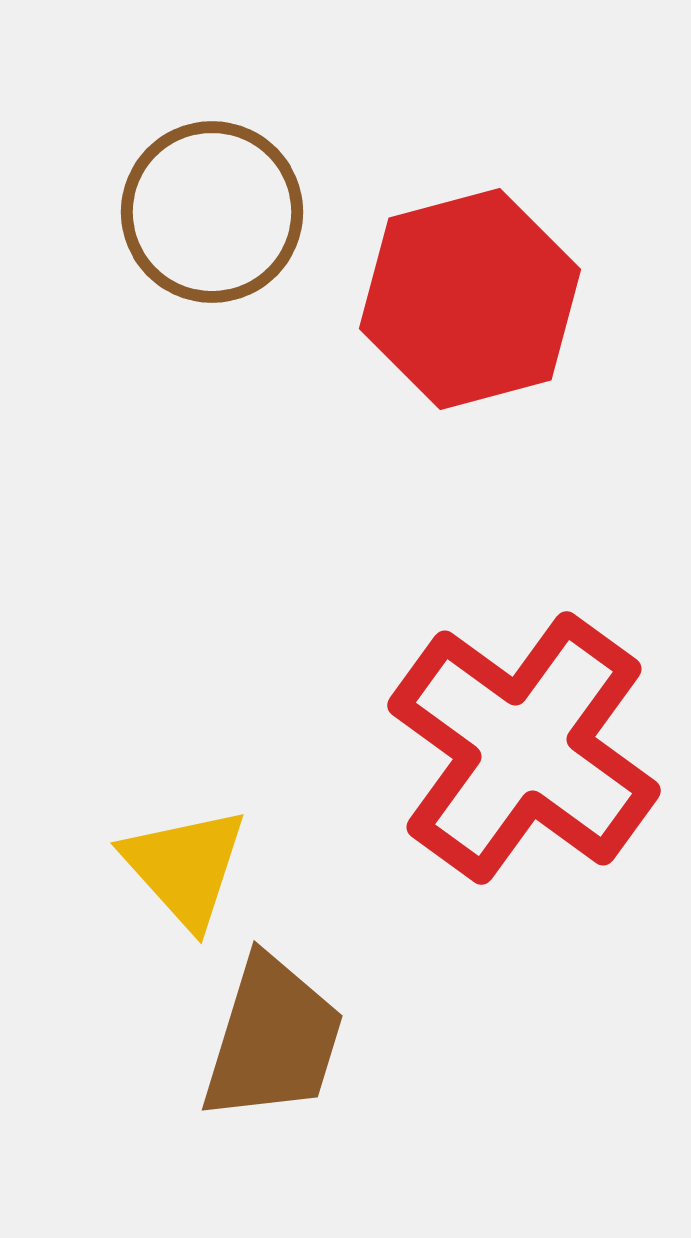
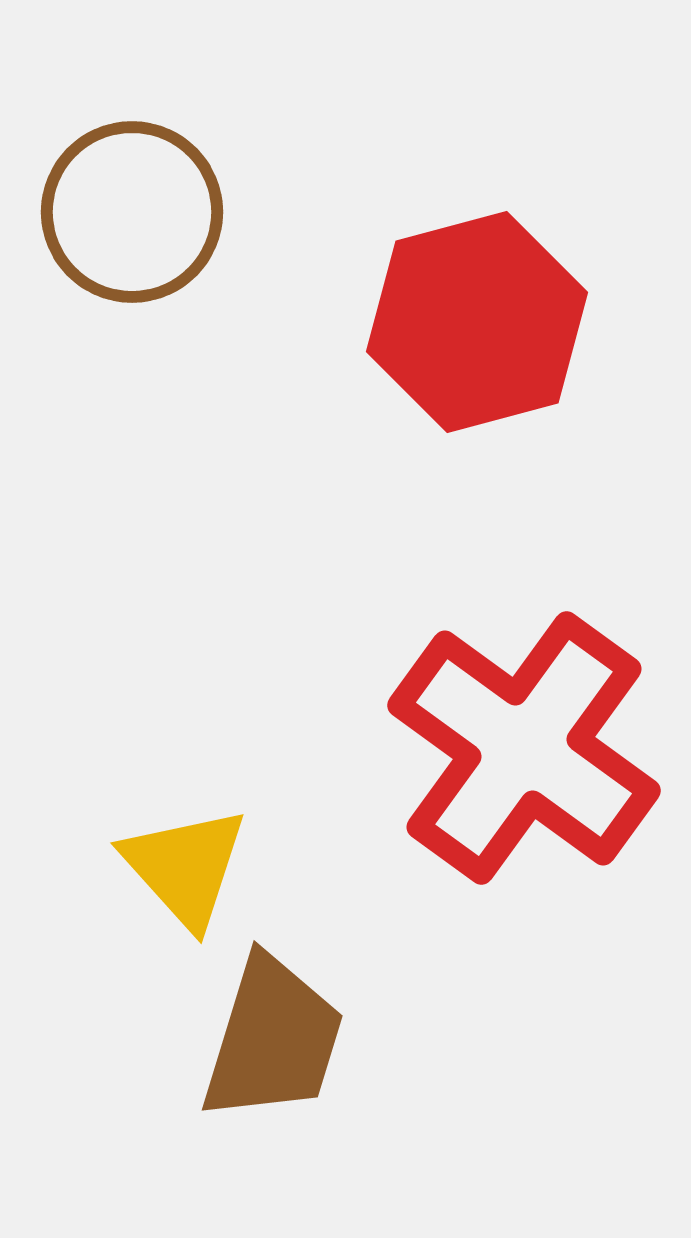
brown circle: moved 80 px left
red hexagon: moved 7 px right, 23 px down
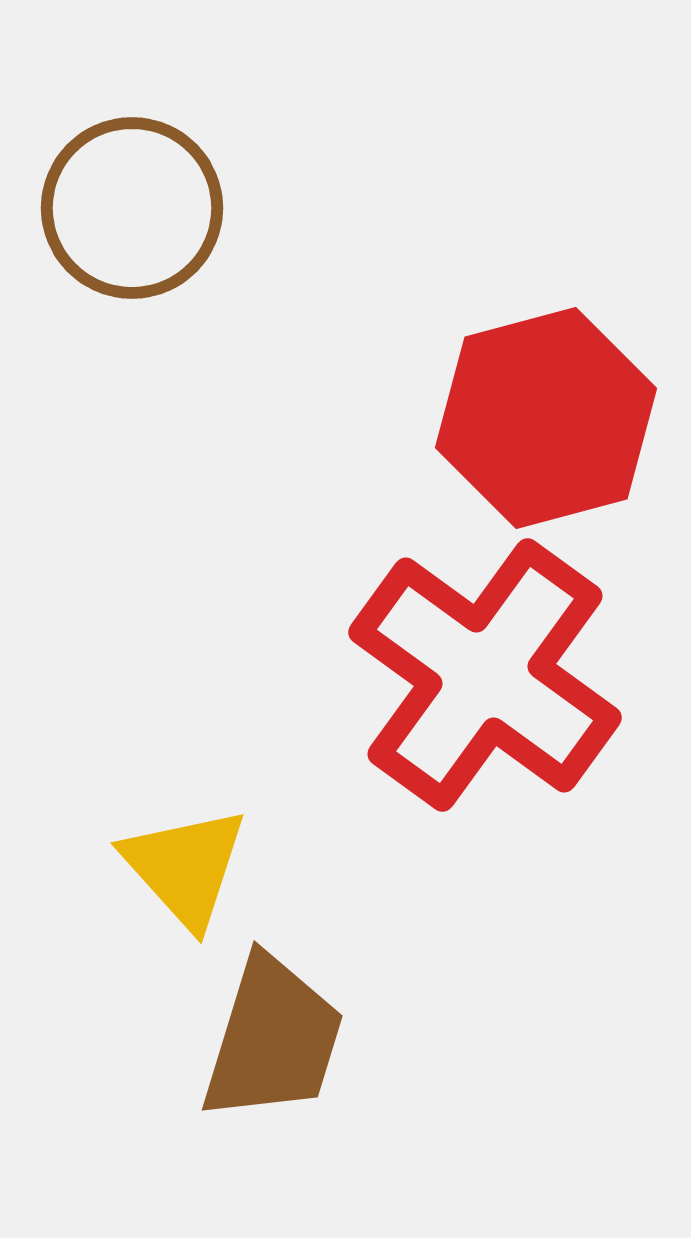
brown circle: moved 4 px up
red hexagon: moved 69 px right, 96 px down
red cross: moved 39 px left, 73 px up
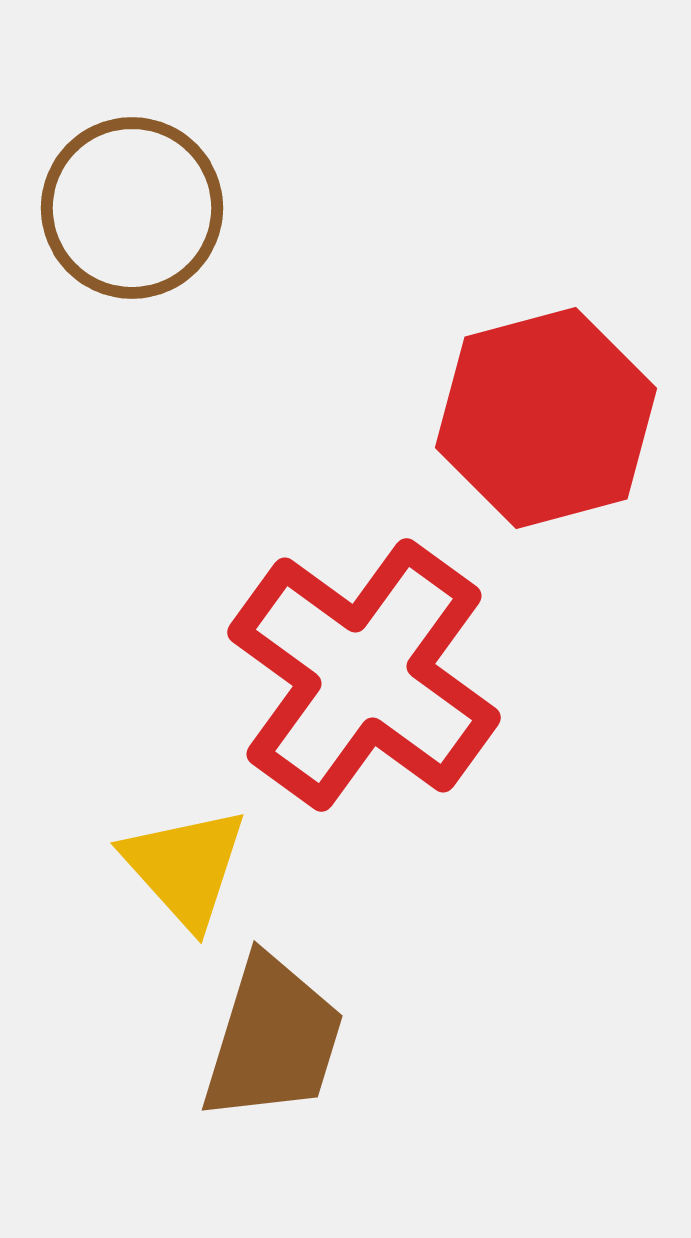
red cross: moved 121 px left
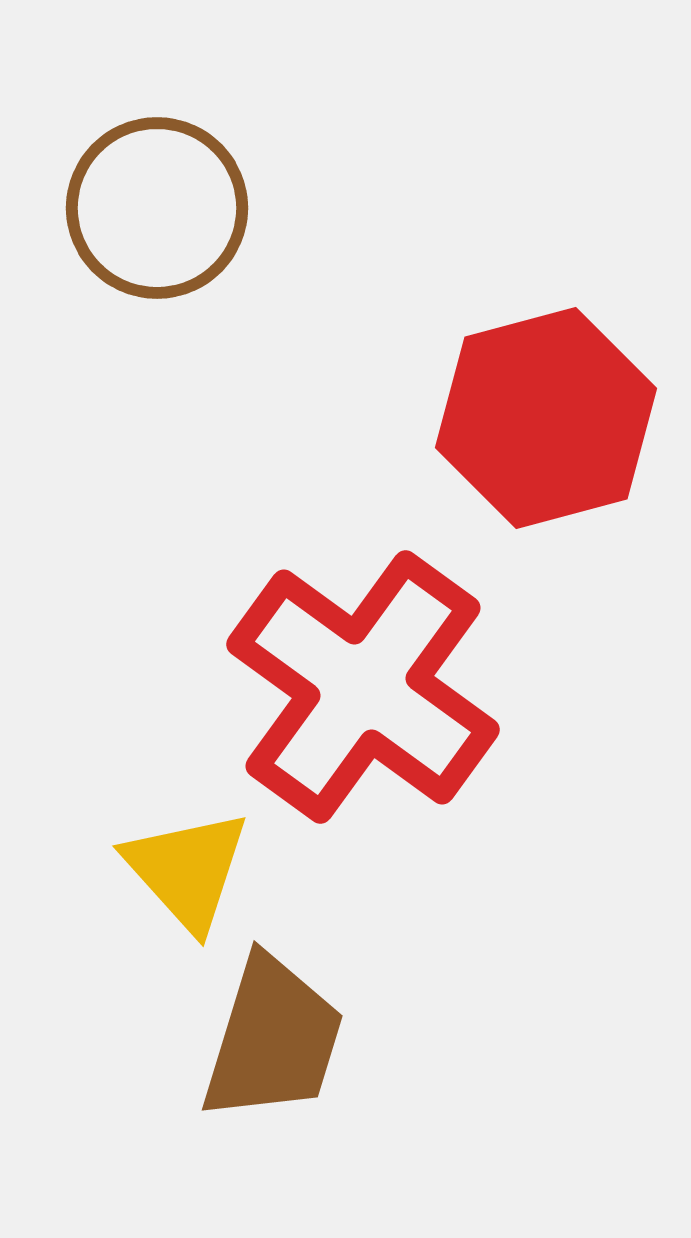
brown circle: moved 25 px right
red cross: moved 1 px left, 12 px down
yellow triangle: moved 2 px right, 3 px down
